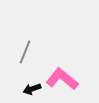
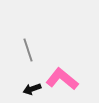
gray line: moved 3 px right, 2 px up; rotated 40 degrees counterclockwise
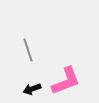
pink L-shape: moved 4 px right, 2 px down; rotated 120 degrees clockwise
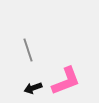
black arrow: moved 1 px right, 1 px up
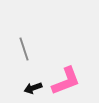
gray line: moved 4 px left, 1 px up
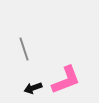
pink L-shape: moved 1 px up
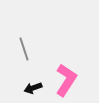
pink L-shape: rotated 36 degrees counterclockwise
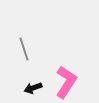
pink L-shape: moved 2 px down
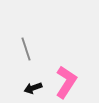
gray line: moved 2 px right
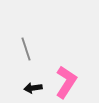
black arrow: rotated 12 degrees clockwise
